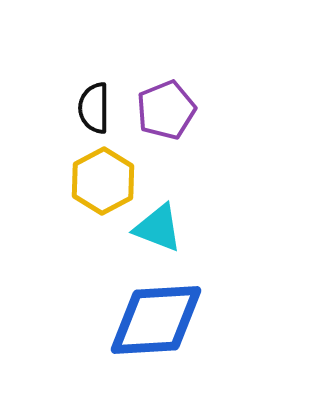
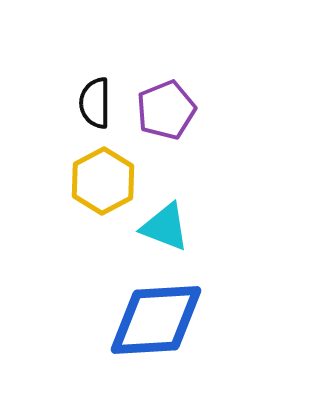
black semicircle: moved 1 px right, 5 px up
cyan triangle: moved 7 px right, 1 px up
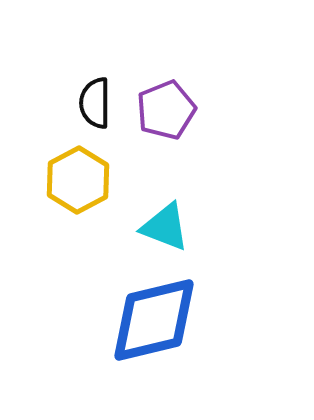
yellow hexagon: moved 25 px left, 1 px up
blue diamond: moved 2 px left; rotated 10 degrees counterclockwise
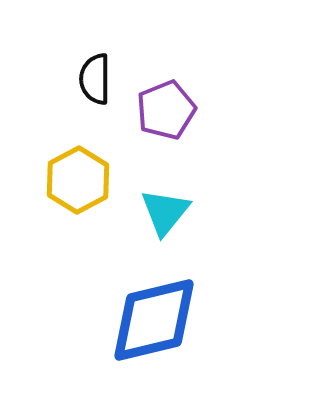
black semicircle: moved 24 px up
cyan triangle: moved 15 px up; rotated 48 degrees clockwise
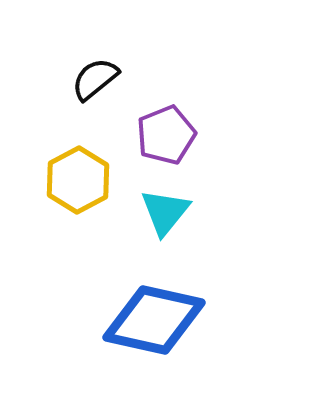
black semicircle: rotated 51 degrees clockwise
purple pentagon: moved 25 px down
blue diamond: rotated 26 degrees clockwise
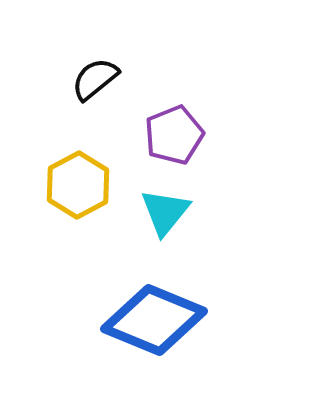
purple pentagon: moved 8 px right
yellow hexagon: moved 5 px down
blue diamond: rotated 10 degrees clockwise
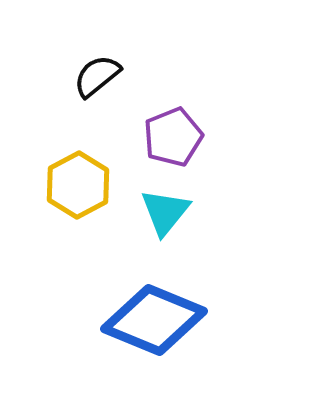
black semicircle: moved 2 px right, 3 px up
purple pentagon: moved 1 px left, 2 px down
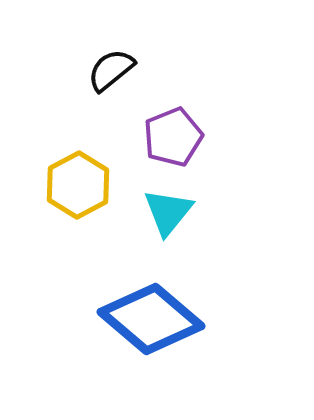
black semicircle: moved 14 px right, 6 px up
cyan triangle: moved 3 px right
blue diamond: moved 3 px left, 1 px up; rotated 18 degrees clockwise
